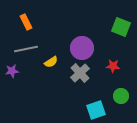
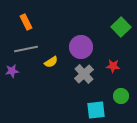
green square: rotated 24 degrees clockwise
purple circle: moved 1 px left, 1 px up
gray cross: moved 4 px right, 1 px down
cyan square: rotated 12 degrees clockwise
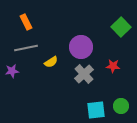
gray line: moved 1 px up
green circle: moved 10 px down
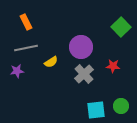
purple star: moved 5 px right
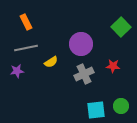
purple circle: moved 3 px up
gray cross: rotated 18 degrees clockwise
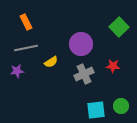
green square: moved 2 px left
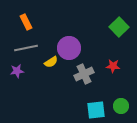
purple circle: moved 12 px left, 4 px down
